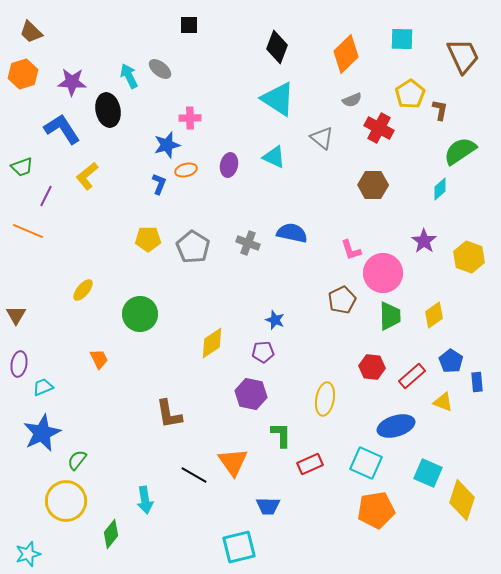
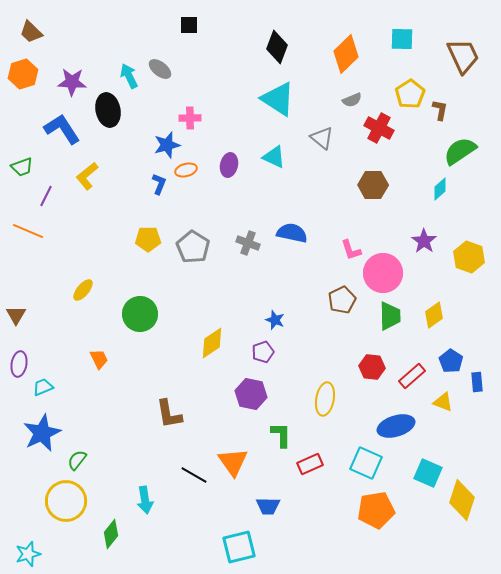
purple pentagon at (263, 352): rotated 15 degrees counterclockwise
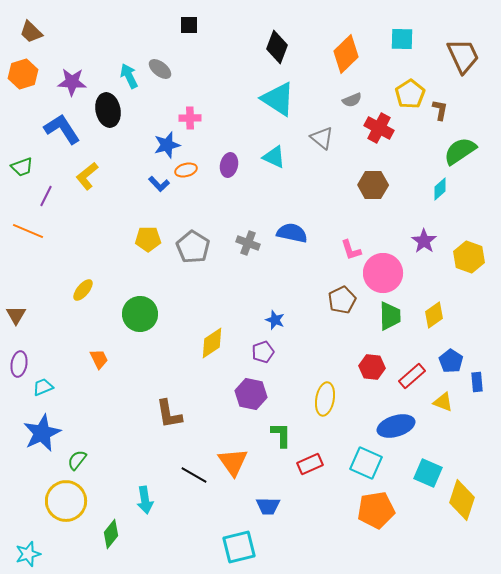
blue L-shape at (159, 184): rotated 115 degrees clockwise
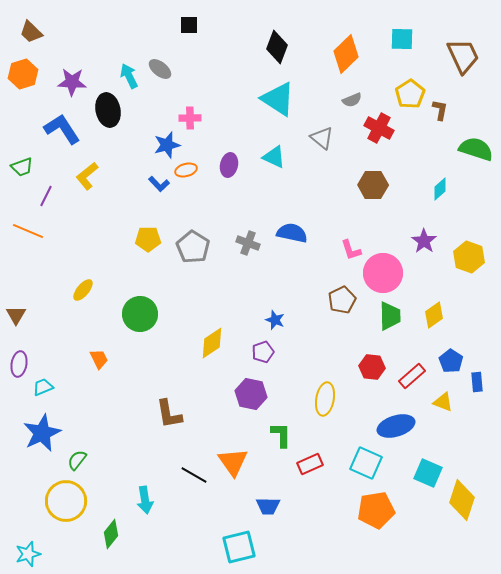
green semicircle at (460, 151): moved 16 px right, 2 px up; rotated 52 degrees clockwise
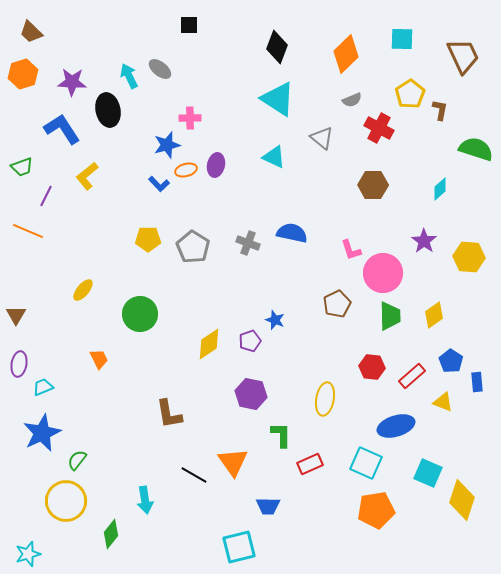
purple ellipse at (229, 165): moved 13 px left
yellow hexagon at (469, 257): rotated 16 degrees counterclockwise
brown pentagon at (342, 300): moved 5 px left, 4 px down
yellow diamond at (212, 343): moved 3 px left, 1 px down
purple pentagon at (263, 352): moved 13 px left, 11 px up
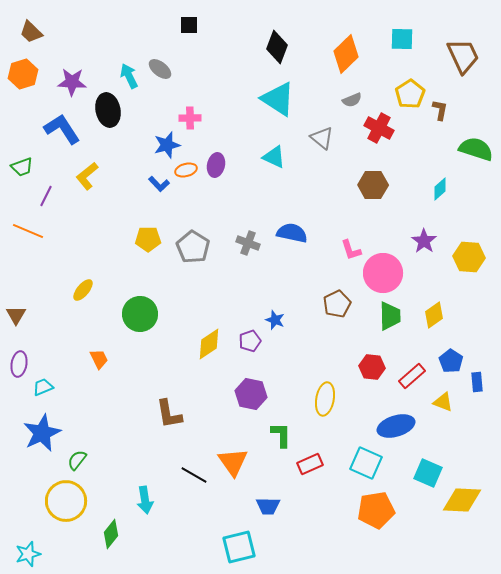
yellow diamond at (462, 500): rotated 75 degrees clockwise
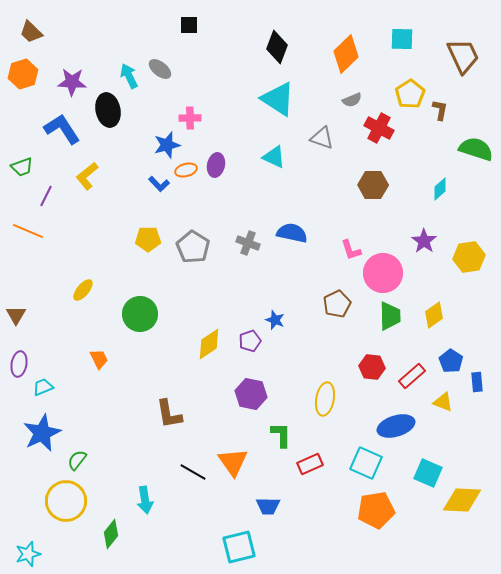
gray triangle at (322, 138): rotated 20 degrees counterclockwise
yellow hexagon at (469, 257): rotated 12 degrees counterclockwise
black line at (194, 475): moved 1 px left, 3 px up
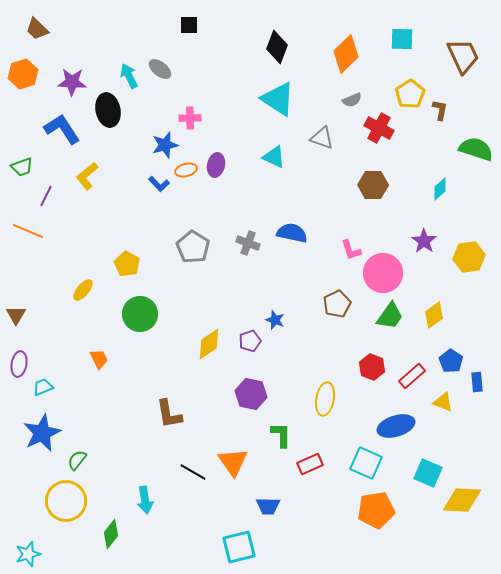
brown trapezoid at (31, 32): moved 6 px right, 3 px up
blue star at (167, 145): moved 2 px left
yellow pentagon at (148, 239): moved 21 px left, 25 px down; rotated 30 degrees clockwise
green trapezoid at (390, 316): rotated 36 degrees clockwise
red hexagon at (372, 367): rotated 15 degrees clockwise
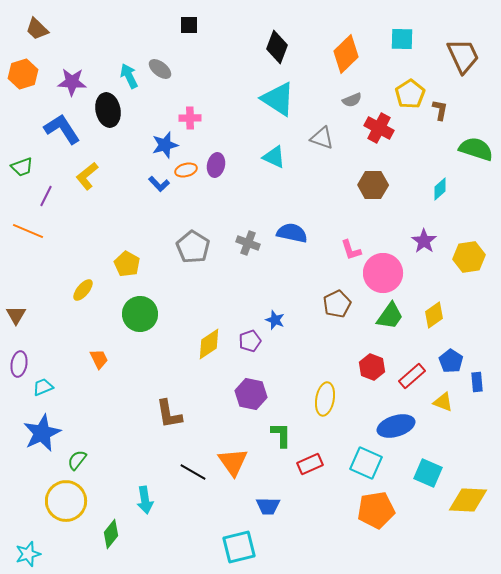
yellow diamond at (462, 500): moved 6 px right
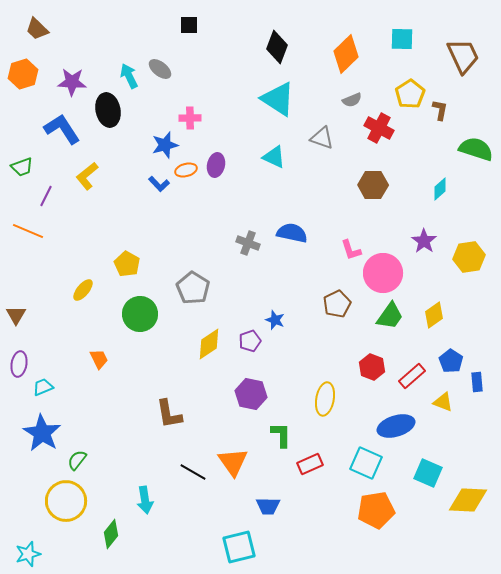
gray pentagon at (193, 247): moved 41 px down
blue star at (42, 433): rotated 15 degrees counterclockwise
